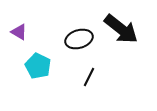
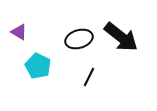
black arrow: moved 8 px down
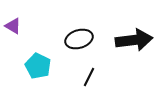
purple triangle: moved 6 px left, 6 px up
black arrow: moved 13 px right, 3 px down; rotated 45 degrees counterclockwise
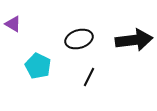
purple triangle: moved 2 px up
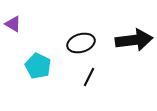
black ellipse: moved 2 px right, 4 px down
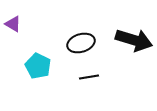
black arrow: rotated 24 degrees clockwise
black line: rotated 54 degrees clockwise
